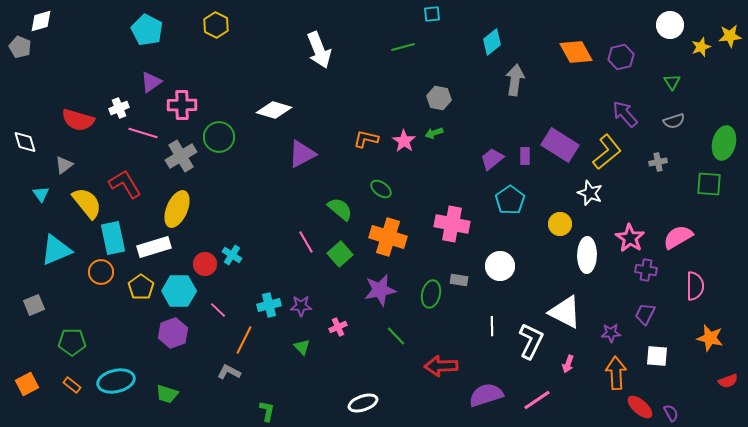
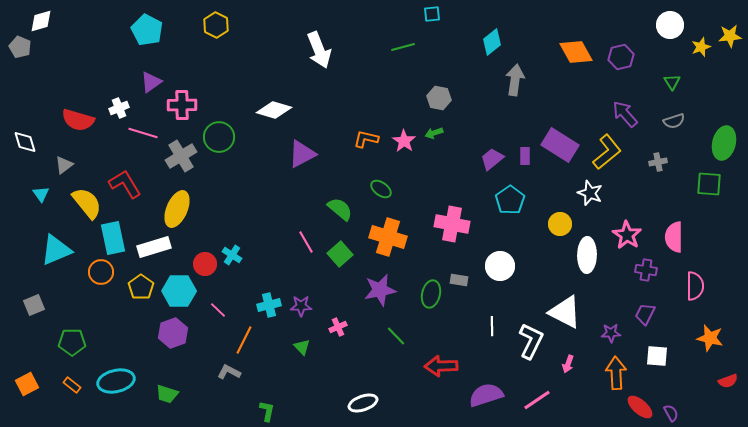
pink semicircle at (678, 237): moved 4 px left; rotated 60 degrees counterclockwise
pink star at (630, 238): moved 3 px left, 3 px up
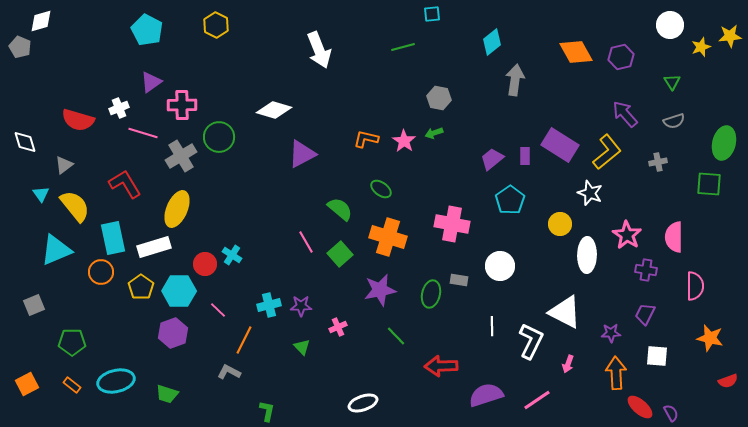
yellow semicircle at (87, 203): moved 12 px left, 3 px down
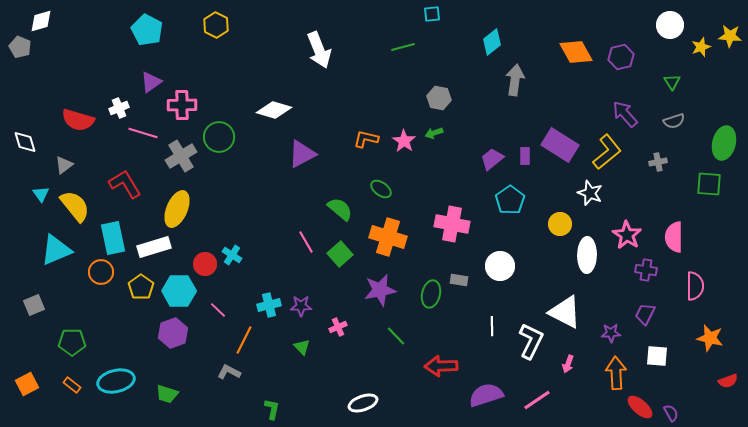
yellow star at (730, 36): rotated 10 degrees clockwise
green L-shape at (267, 411): moved 5 px right, 2 px up
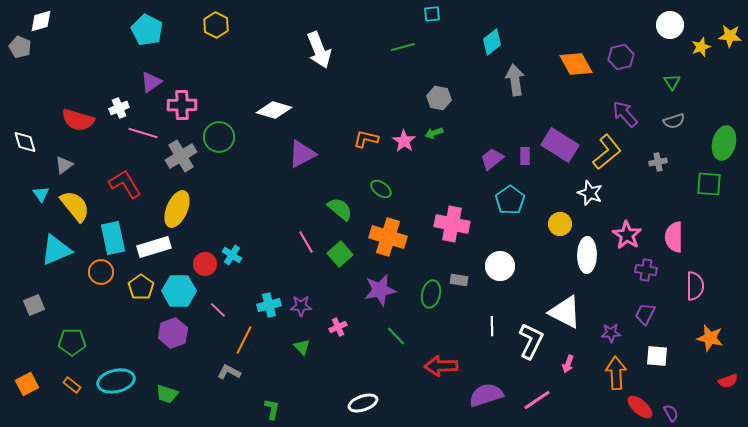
orange diamond at (576, 52): moved 12 px down
gray arrow at (515, 80): rotated 16 degrees counterclockwise
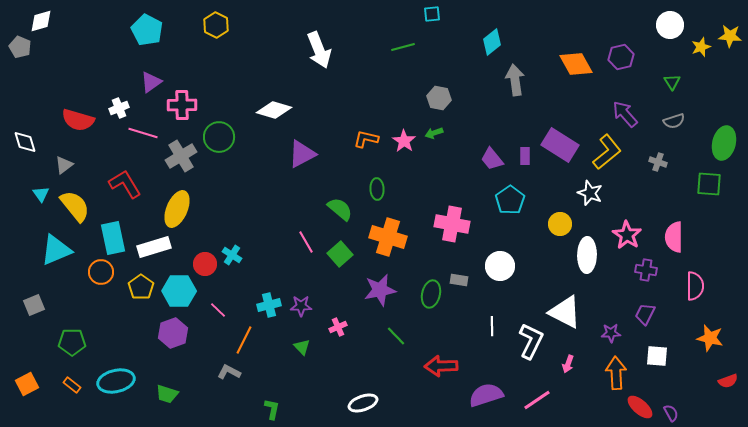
purple trapezoid at (492, 159): rotated 90 degrees counterclockwise
gray cross at (658, 162): rotated 30 degrees clockwise
green ellipse at (381, 189): moved 4 px left; rotated 50 degrees clockwise
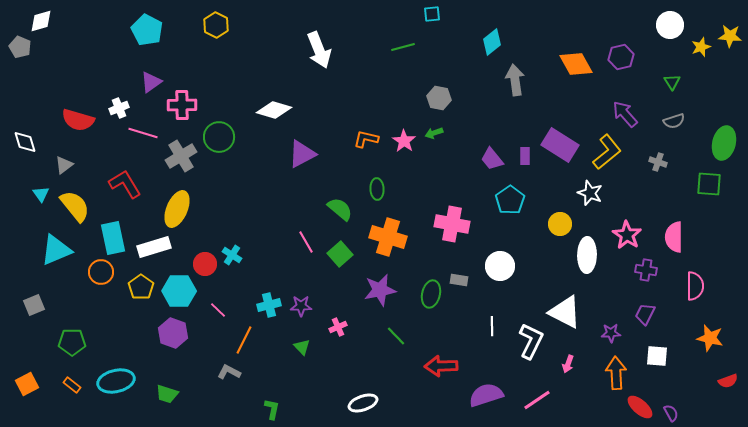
purple hexagon at (173, 333): rotated 20 degrees counterclockwise
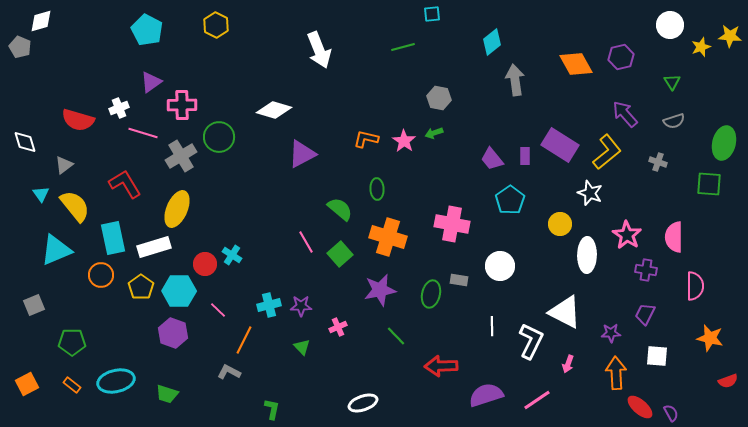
orange circle at (101, 272): moved 3 px down
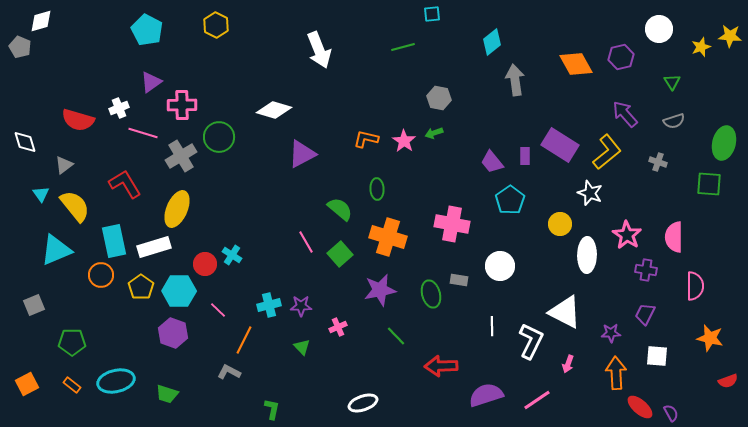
white circle at (670, 25): moved 11 px left, 4 px down
purple trapezoid at (492, 159): moved 3 px down
cyan rectangle at (113, 238): moved 1 px right, 3 px down
green ellipse at (431, 294): rotated 28 degrees counterclockwise
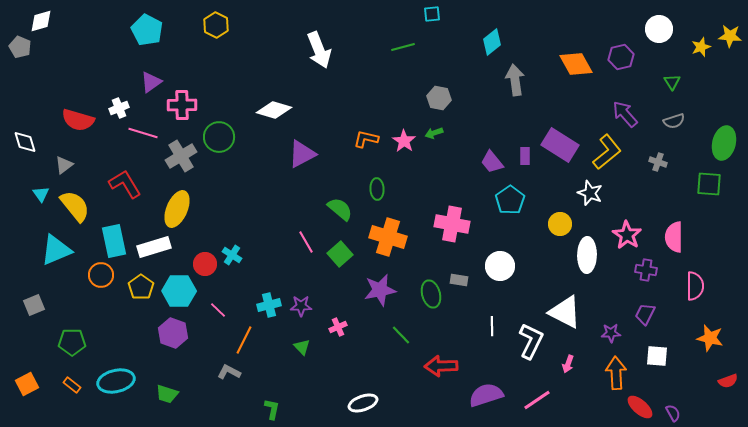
green line at (396, 336): moved 5 px right, 1 px up
purple semicircle at (671, 413): moved 2 px right
